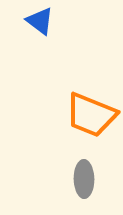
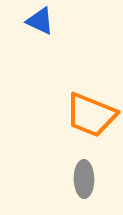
blue triangle: rotated 12 degrees counterclockwise
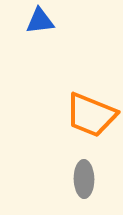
blue triangle: rotated 32 degrees counterclockwise
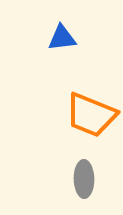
blue triangle: moved 22 px right, 17 px down
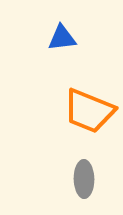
orange trapezoid: moved 2 px left, 4 px up
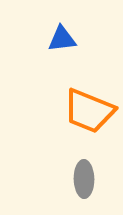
blue triangle: moved 1 px down
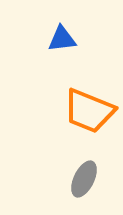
gray ellipse: rotated 27 degrees clockwise
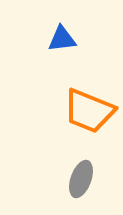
gray ellipse: moved 3 px left; rotated 6 degrees counterclockwise
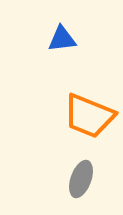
orange trapezoid: moved 5 px down
